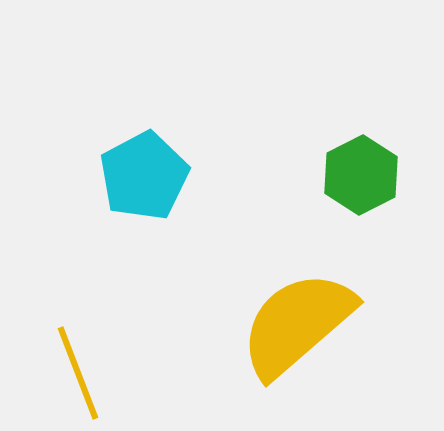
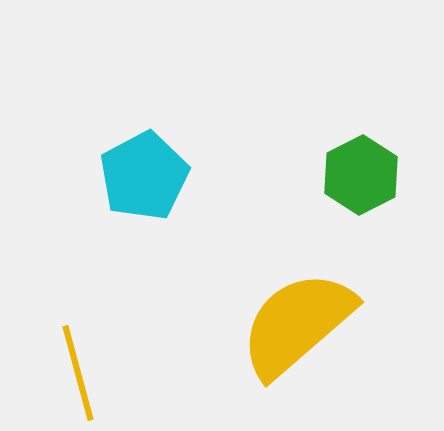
yellow line: rotated 6 degrees clockwise
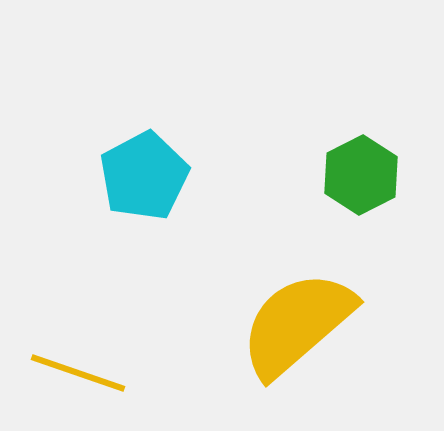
yellow line: rotated 56 degrees counterclockwise
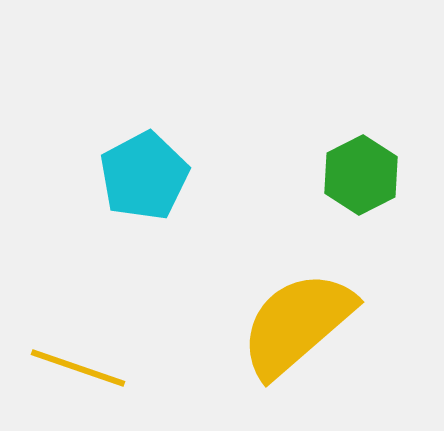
yellow line: moved 5 px up
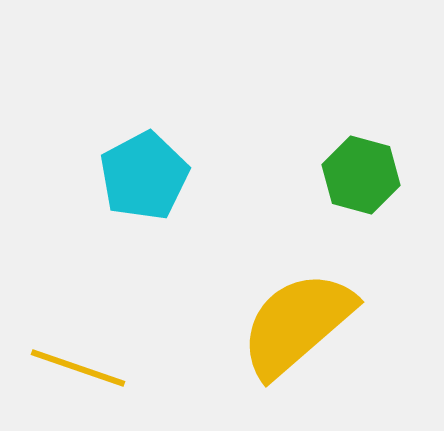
green hexagon: rotated 18 degrees counterclockwise
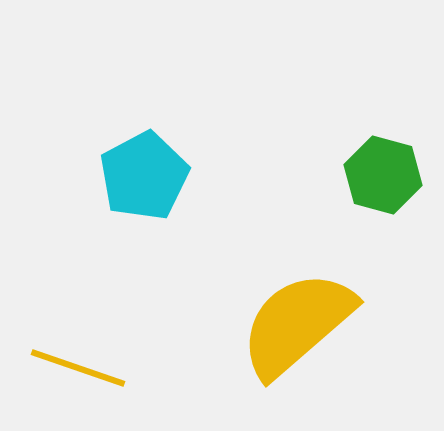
green hexagon: moved 22 px right
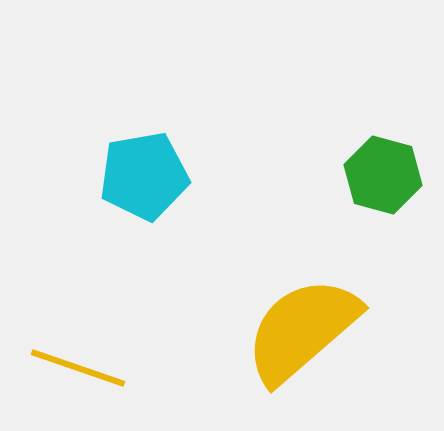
cyan pentagon: rotated 18 degrees clockwise
yellow semicircle: moved 5 px right, 6 px down
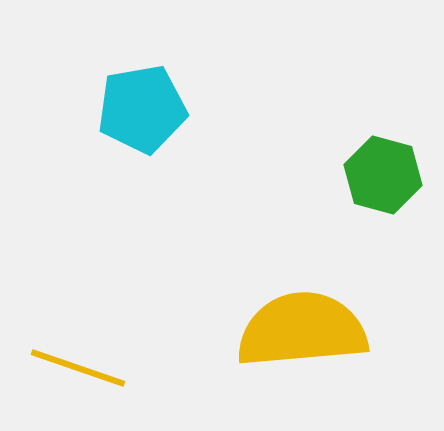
cyan pentagon: moved 2 px left, 67 px up
yellow semicircle: rotated 36 degrees clockwise
